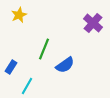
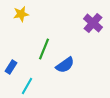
yellow star: moved 2 px right, 1 px up; rotated 14 degrees clockwise
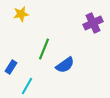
purple cross: rotated 24 degrees clockwise
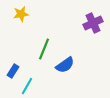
blue rectangle: moved 2 px right, 4 px down
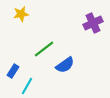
green line: rotated 30 degrees clockwise
